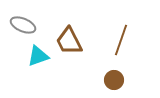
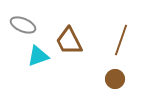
brown circle: moved 1 px right, 1 px up
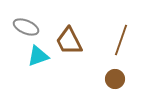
gray ellipse: moved 3 px right, 2 px down
